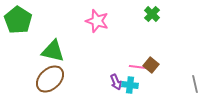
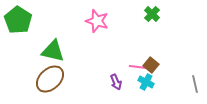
cyan cross: moved 16 px right, 3 px up; rotated 21 degrees clockwise
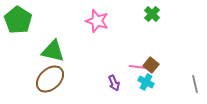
purple arrow: moved 2 px left, 1 px down
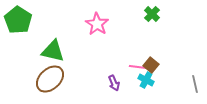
pink star: moved 3 px down; rotated 15 degrees clockwise
cyan cross: moved 2 px up
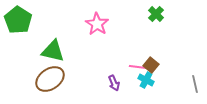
green cross: moved 4 px right
brown ellipse: rotated 8 degrees clockwise
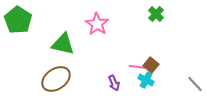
green triangle: moved 10 px right, 7 px up
brown ellipse: moved 6 px right
gray line: rotated 30 degrees counterclockwise
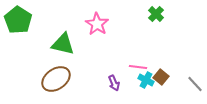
brown square: moved 10 px right, 12 px down
